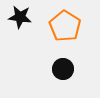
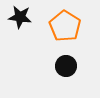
black circle: moved 3 px right, 3 px up
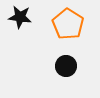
orange pentagon: moved 3 px right, 2 px up
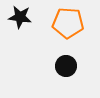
orange pentagon: moved 1 px up; rotated 28 degrees counterclockwise
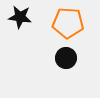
black circle: moved 8 px up
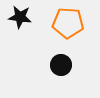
black circle: moved 5 px left, 7 px down
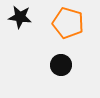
orange pentagon: rotated 12 degrees clockwise
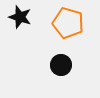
black star: rotated 10 degrees clockwise
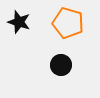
black star: moved 1 px left, 5 px down
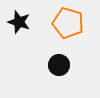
black circle: moved 2 px left
